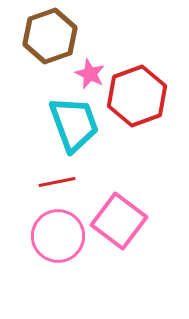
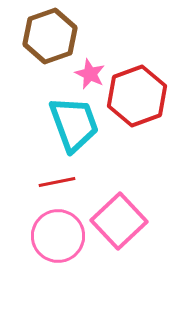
pink square: rotated 10 degrees clockwise
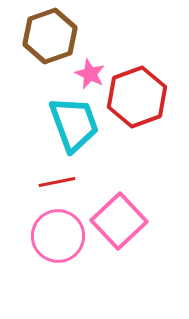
red hexagon: moved 1 px down
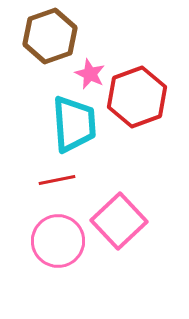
cyan trapezoid: rotated 16 degrees clockwise
red line: moved 2 px up
pink circle: moved 5 px down
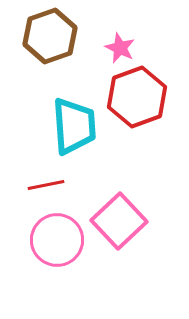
pink star: moved 30 px right, 26 px up
cyan trapezoid: moved 2 px down
red line: moved 11 px left, 5 px down
pink circle: moved 1 px left, 1 px up
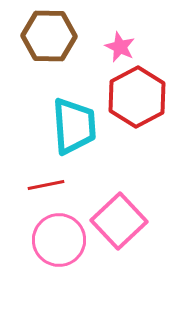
brown hexagon: moved 1 px left; rotated 20 degrees clockwise
pink star: moved 1 px up
red hexagon: rotated 8 degrees counterclockwise
pink circle: moved 2 px right
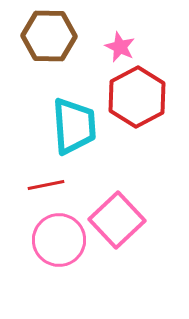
pink square: moved 2 px left, 1 px up
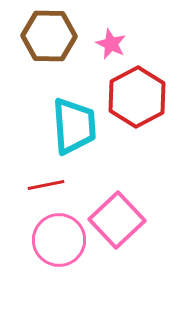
pink star: moved 9 px left, 3 px up
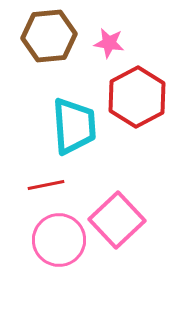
brown hexagon: rotated 6 degrees counterclockwise
pink star: moved 2 px left, 1 px up; rotated 16 degrees counterclockwise
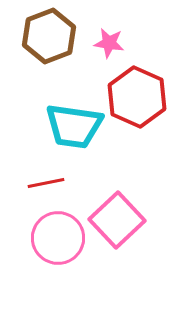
brown hexagon: rotated 16 degrees counterclockwise
red hexagon: rotated 8 degrees counterclockwise
cyan trapezoid: rotated 102 degrees clockwise
red line: moved 2 px up
pink circle: moved 1 px left, 2 px up
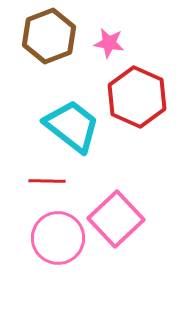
cyan trapezoid: moved 2 px left; rotated 150 degrees counterclockwise
red line: moved 1 px right, 2 px up; rotated 12 degrees clockwise
pink square: moved 1 px left, 1 px up
